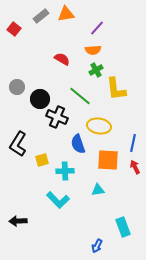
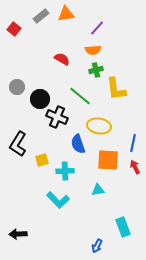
green cross: rotated 16 degrees clockwise
black arrow: moved 13 px down
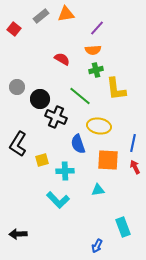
black cross: moved 1 px left
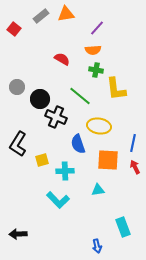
green cross: rotated 24 degrees clockwise
blue arrow: rotated 40 degrees counterclockwise
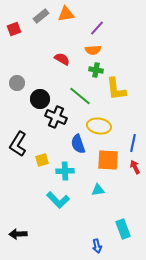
red square: rotated 32 degrees clockwise
gray circle: moved 4 px up
cyan rectangle: moved 2 px down
